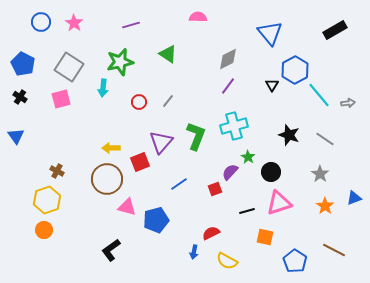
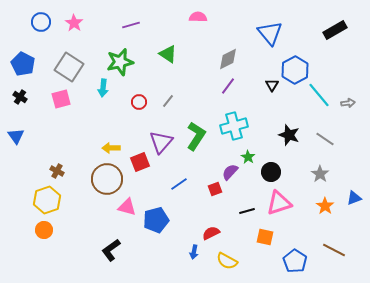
green L-shape at (196, 136): rotated 12 degrees clockwise
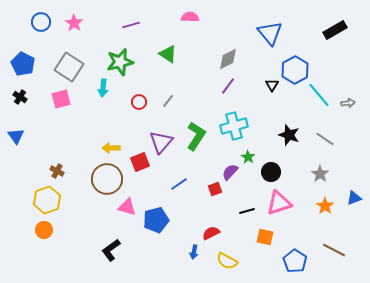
pink semicircle at (198, 17): moved 8 px left
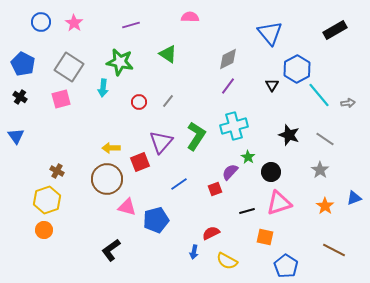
green star at (120, 62): rotated 24 degrees clockwise
blue hexagon at (295, 70): moved 2 px right, 1 px up
gray star at (320, 174): moved 4 px up
blue pentagon at (295, 261): moved 9 px left, 5 px down
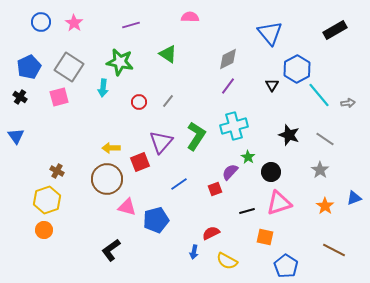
blue pentagon at (23, 64): moved 6 px right, 3 px down; rotated 20 degrees clockwise
pink square at (61, 99): moved 2 px left, 2 px up
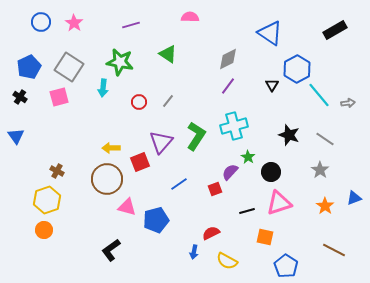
blue triangle at (270, 33): rotated 16 degrees counterclockwise
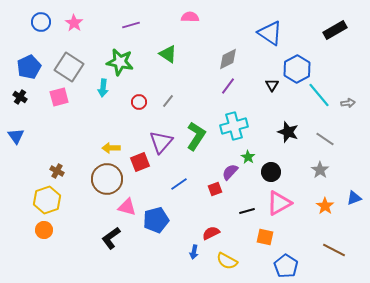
black star at (289, 135): moved 1 px left, 3 px up
pink triangle at (279, 203): rotated 12 degrees counterclockwise
black L-shape at (111, 250): moved 12 px up
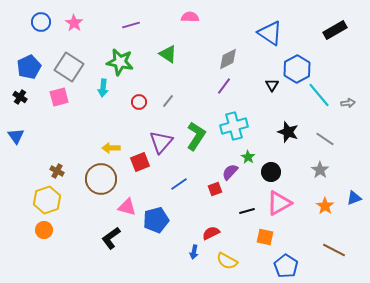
purple line at (228, 86): moved 4 px left
brown circle at (107, 179): moved 6 px left
